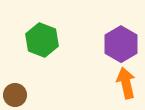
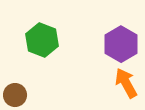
orange arrow: rotated 16 degrees counterclockwise
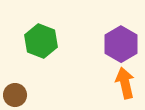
green hexagon: moved 1 px left, 1 px down
orange arrow: moved 1 px left; rotated 16 degrees clockwise
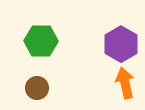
green hexagon: rotated 20 degrees counterclockwise
brown circle: moved 22 px right, 7 px up
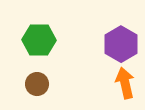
green hexagon: moved 2 px left, 1 px up
brown circle: moved 4 px up
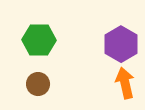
brown circle: moved 1 px right
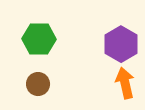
green hexagon: moved 1 px up
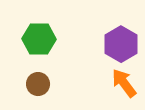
orange arrow: moved 1 px left; rotated 24 degrees counterclockwise
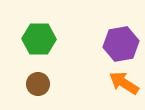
purple hexagon: rotated 20 degrees clockwise
orange arrow: rotated 20 degrees counterclockwise
